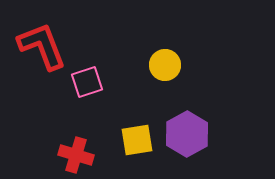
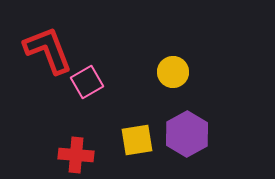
red L-shape: moved 6 px right, 4 px down
yellow circle: moved 8 px right, 7 px down
pink square: rotated 12 degrees counterclockwise
red cross: rotated 12 degrees counterclockwise
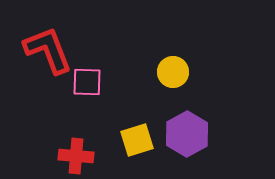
pink square: rotated 32 degrees clockwise
yellow square: rotated 8 degrees counterclockwise
red cross: moved 1 px down
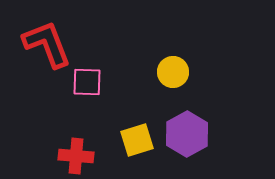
red L-shape: moved 1 px left, 6 px up
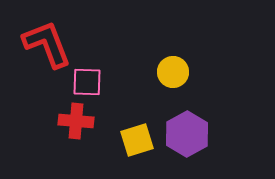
red cross: moved 35 px up
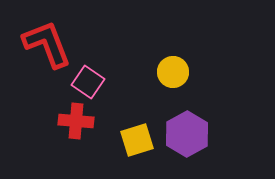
pink square: moved 1 px right; rotated 32 degrees clockwise
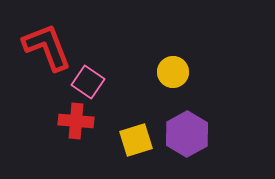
red L-shape: moved 3 px down
yellow square: moved 1 px left
